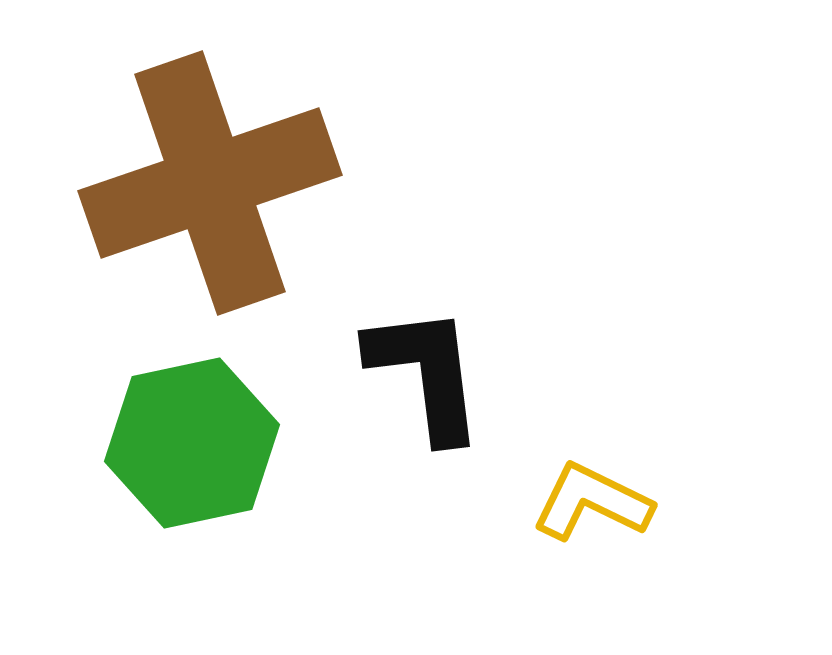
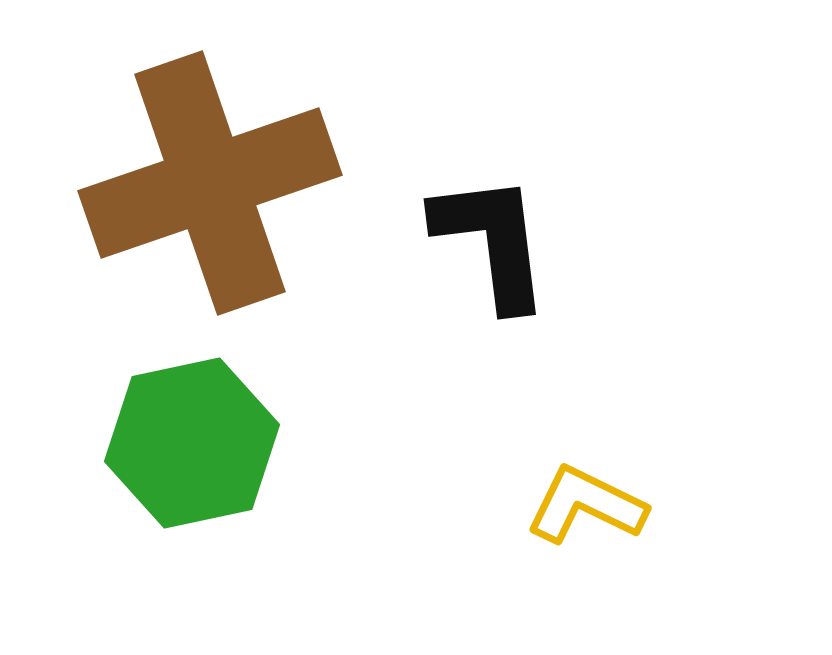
black L-shape: moved 66 px right, 132 px up
yellow L-shape: moved 6 px left, 3 px down
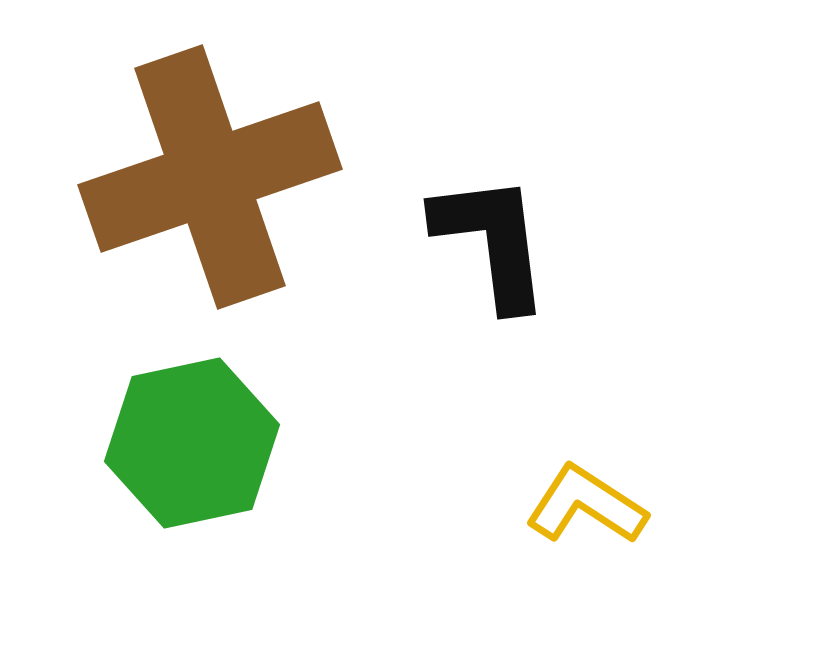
brown cross: moved 6 px up
yellow L-shape: rotated 7 degrees clockwise
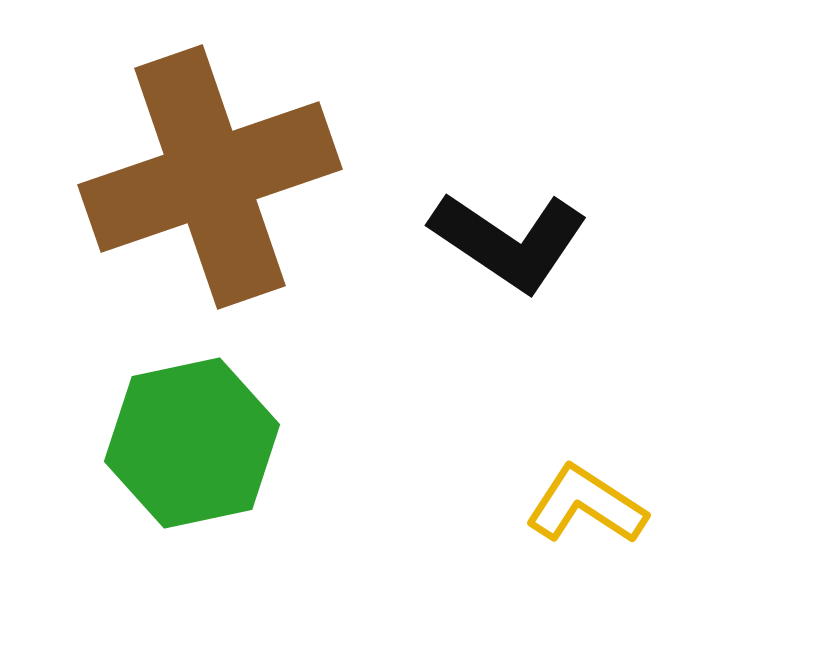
black L-shape: moved 17 px right; rotated 131 degrees clockwise
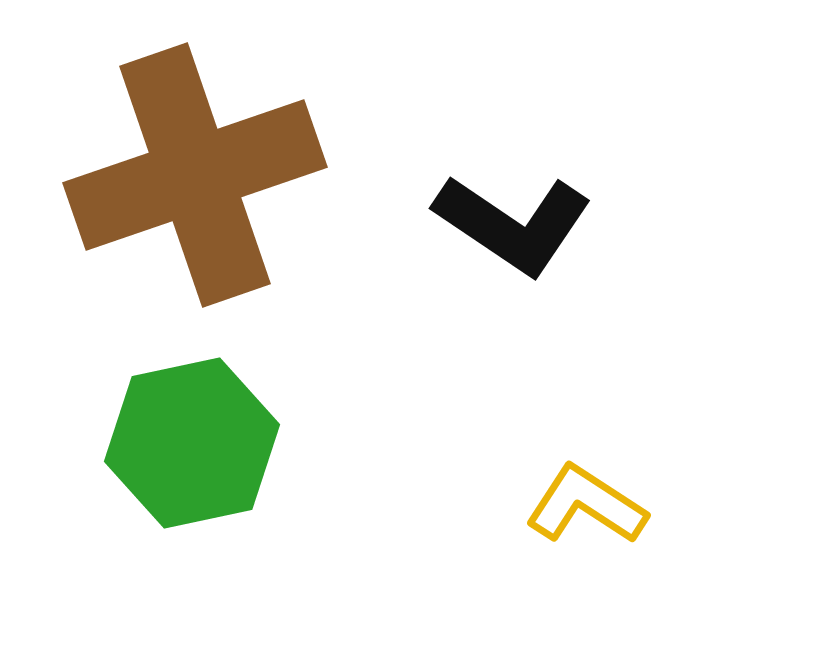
brown cross: moved 15 px left, 2 px up
black L-shape: moved 4 px right, 17 px up
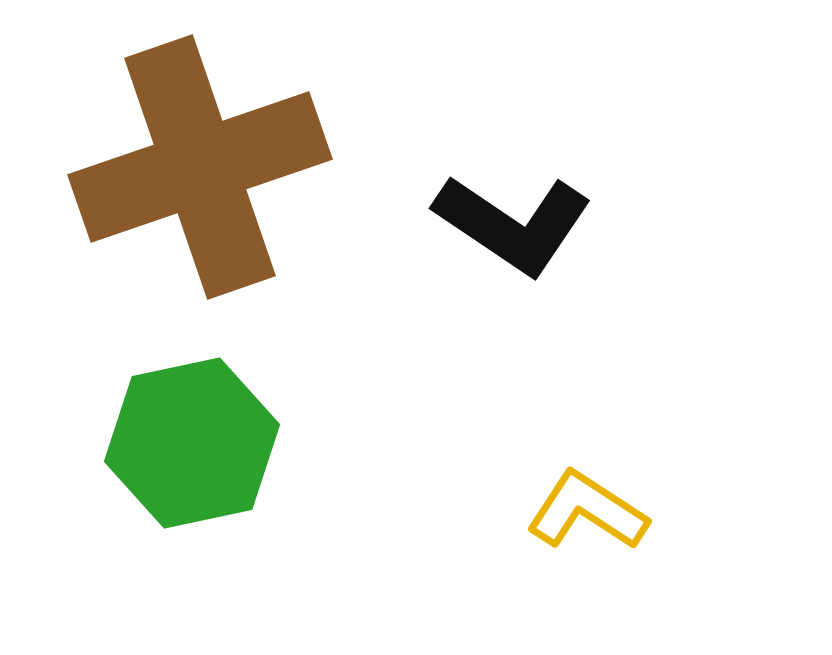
brown cross: moved 5 px right, 8 px up
yellow L-shape: moved 1 px right, 6 px down
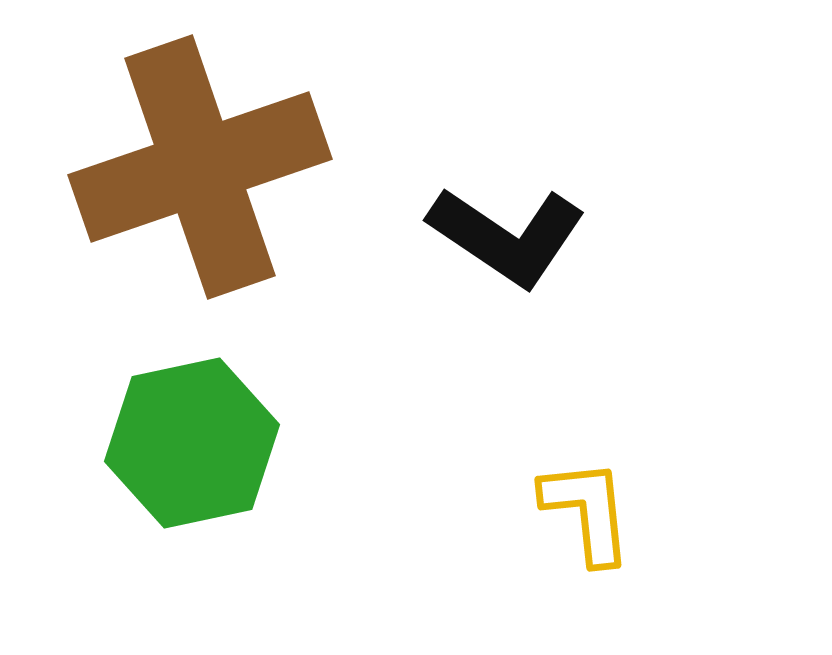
black L-shape: moved 6 px left, 12 px down
yellow L-shape: rotated 51 degrees clockwise
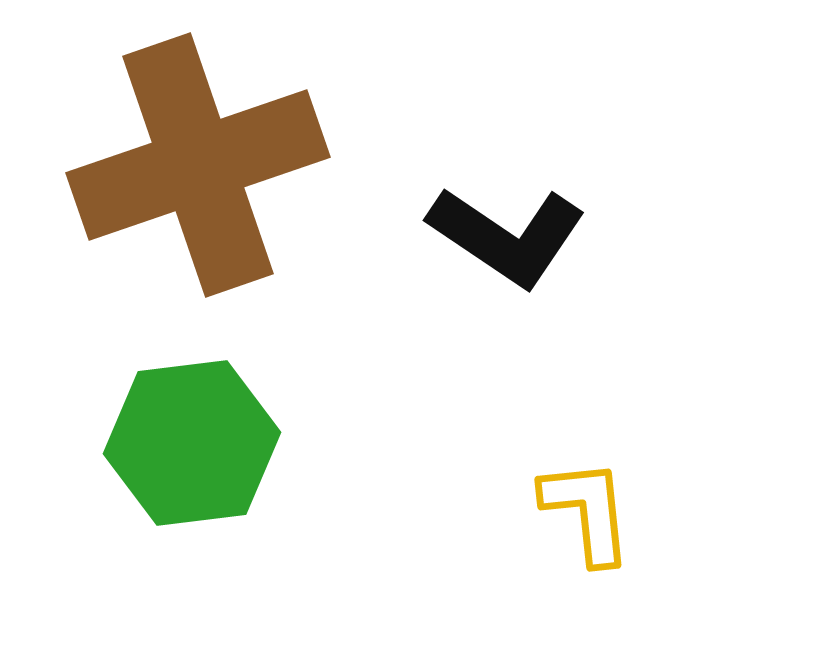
brown cross: moved 2 px left, 2 px up
green hexagon: rotated 5 degrees clockwise
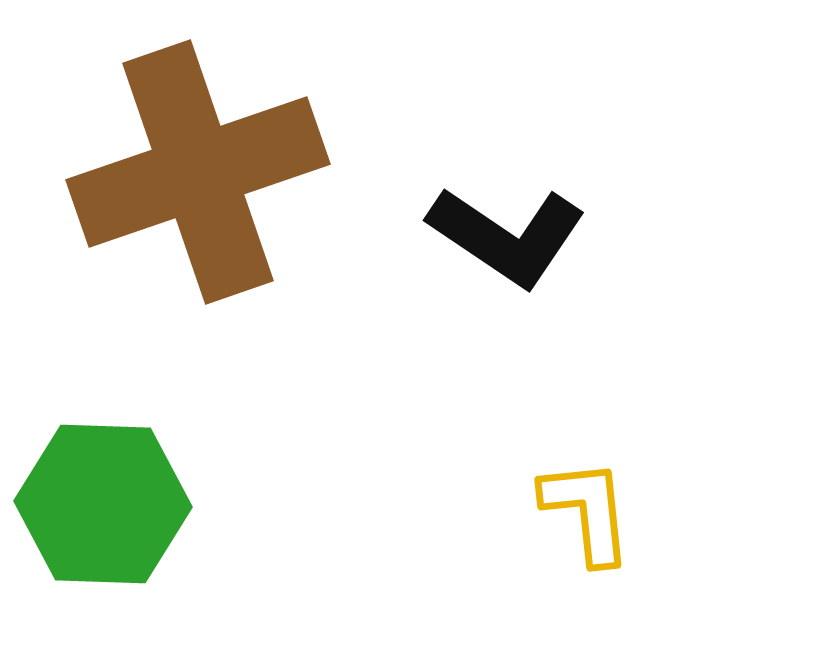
brown cross: moved 7 px down
green hexagon: moved 89 px left, 61 px down; rotated 9 degrees clockwise
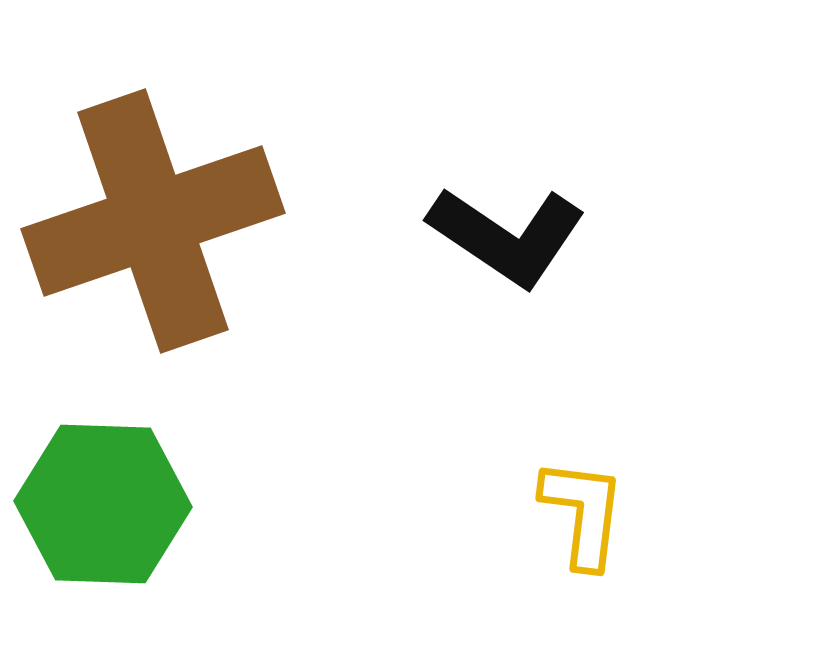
brown cross: moved 45 px left, 49 px down
yellow L-shape: moved 4 px left, 2 px down; rotated 13 degrees clockwise
